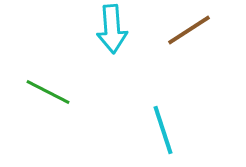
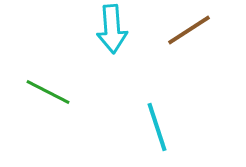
cyan line: moved 6 px left, 3 px up
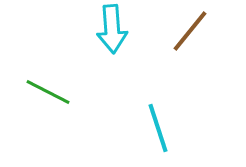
brown line: moved 1 px right, 1 px down; rotated 18 degrees counterclockwise
cyan line: moved 1 px right, 1 px down
